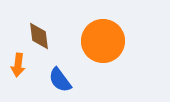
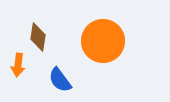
brown diamond: moved 1 px left, 1 px down; rotated 16 degrees clockwise
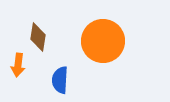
blue semicircle: rotated 40 degrees clockwise
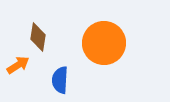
orange circle: moved 1 px right, 2 px down
orange arrow: rotated 130 degrees counterclockwise
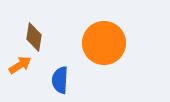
brown diamond: moved 4 px left
orange arrow: moved 2 px right
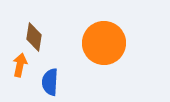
orange arrow: rotated 45 degrees counterclockwise
blue semicircle: moved 10 px left, 2 px down
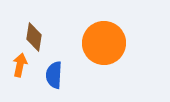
blue semicircle: moved 4 px right, 7 px up
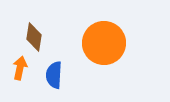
orange arrow: moved 3 px down
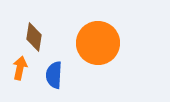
orange circle: moved 6 px left
